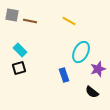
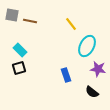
yellow line: moved 2 px right, 3 px down; rotated 24 degrees clockwise
cyan ellipse: moved 6 px right, 6 px up
purple star: rotated 28 degrees clockwise
blue rectangle: moved 2 px right
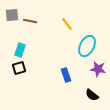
gray square: rotated 16 degrees counterclockwise
yellow line: moved 4 px left
cyan rectangle: rotated 64 degrees clockwise
black semicircle: moved 3 px down
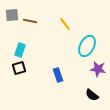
yellow line: moved 2 px left
blue rectangle: moved 8 px left
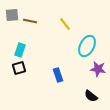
black semicircle: moved 1 px left, 1 px down
